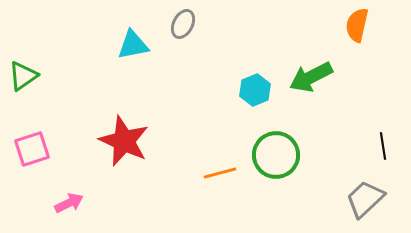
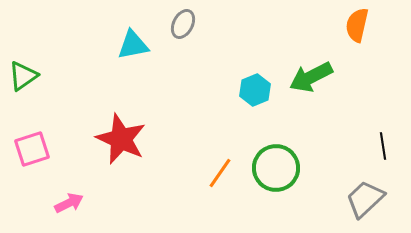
red star: moved 3 px left, 2 px up
green circle: moved 13 px down
orange line: rotated 40 degrees counterclockwise
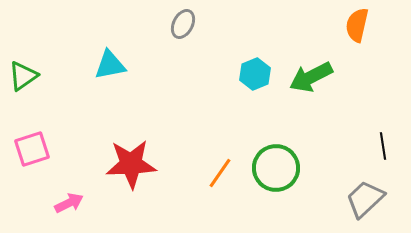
cyan triangle: moved 23 px left, 20 px down
cyan hexagon: moved 16 px up
red star: moved 10 px right, 25 px down; rotated 27 degrees counterclockwise
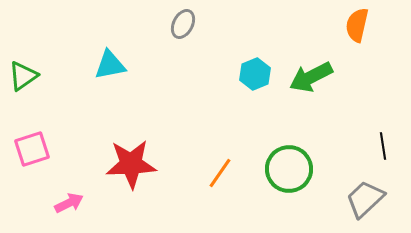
green circle: moved 13 px right, 1 px down
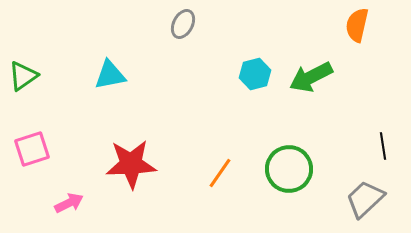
cyan triangle: moved 10 px down
cyan hexagon: rotated 8 degrees clockwise
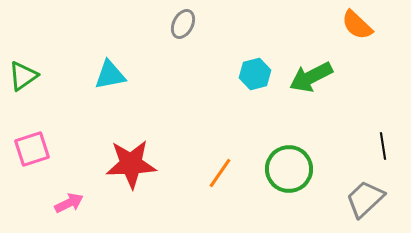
orange semicircle: rotated 60 degrees counterclockwise
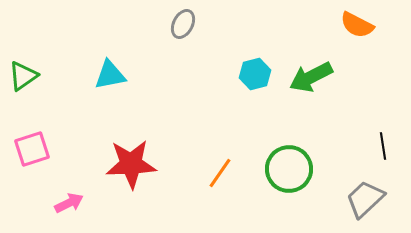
orange semicircle: rotated 16 degrees counterclockwise
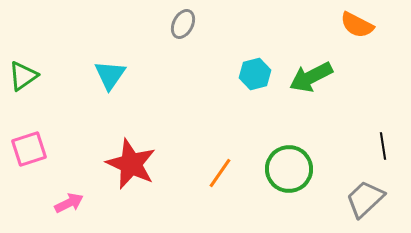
cyan triangle: rotated 44 degrees counterclockwise
pink square: moved 3 px left
red star: rotated 27 degrees clockwise
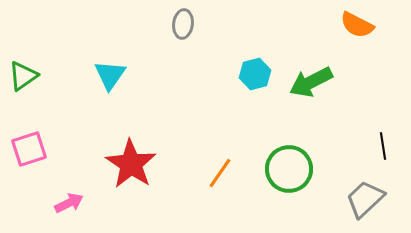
gray ellipse: rotated 20 degrees counterclockwise
green arrow: moved 5 px down
red star: rotated 9 degrees clockwise
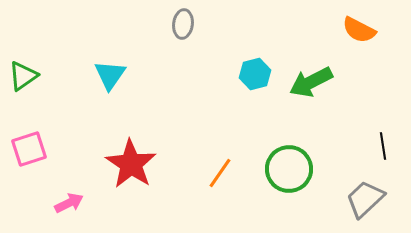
orange semicircle: moved 2 px right, 5 px down
